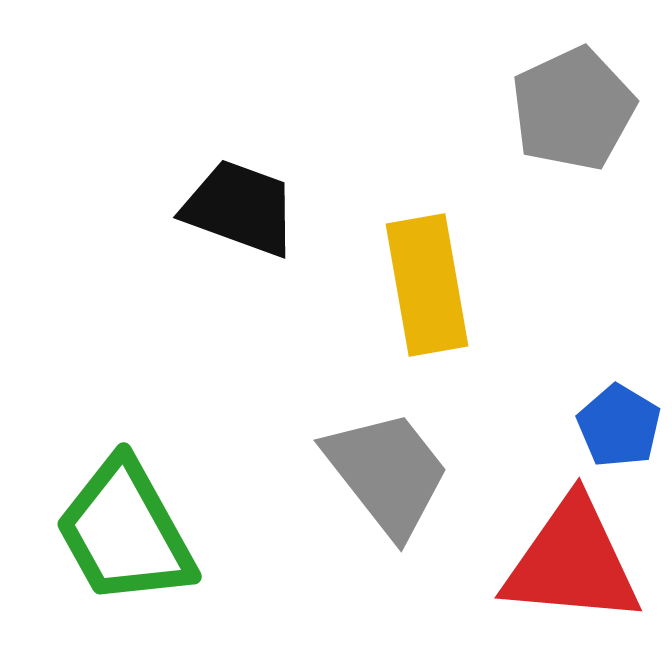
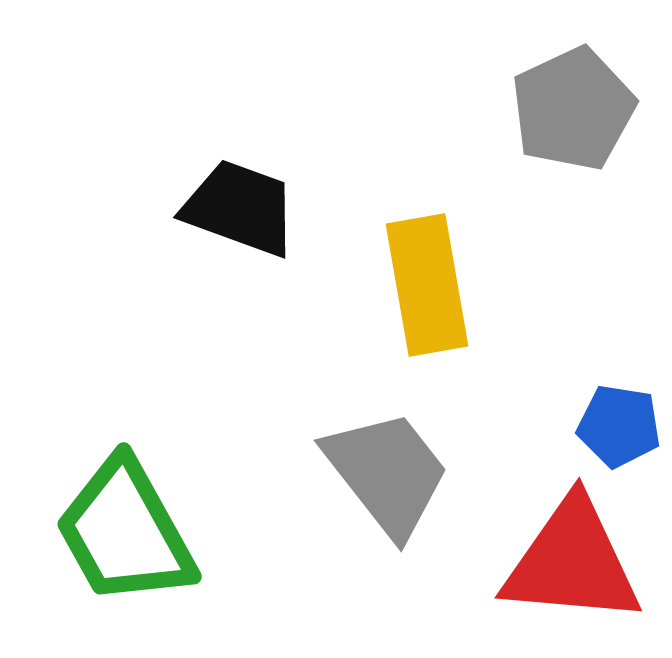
blue pentagon: rotated 22 degrees counterclockwise
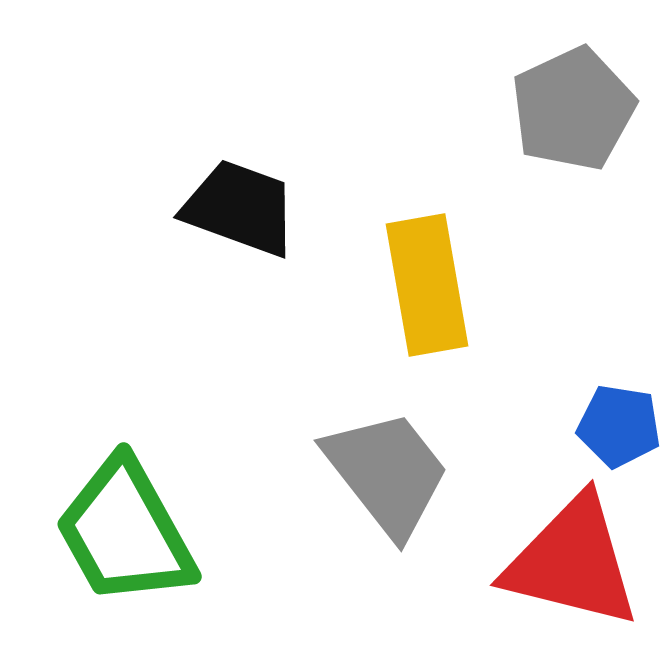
red triangle: rotated 9 degrees clockwise
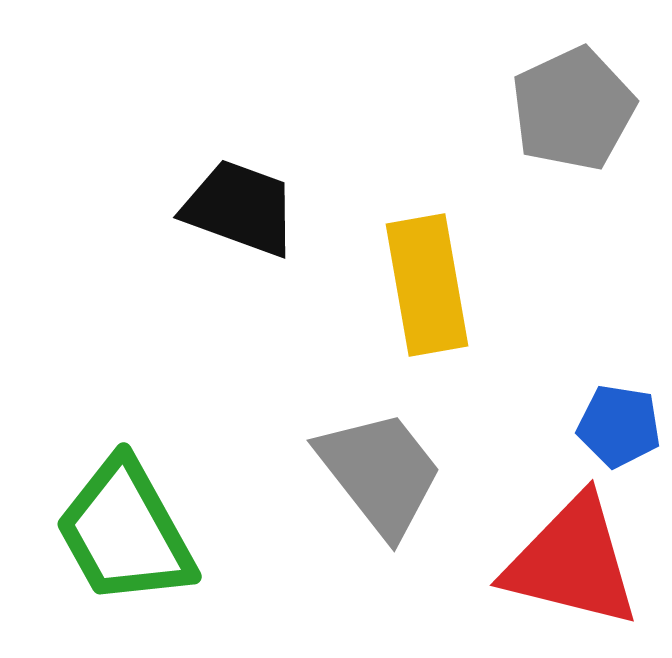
gray trapezoid: moved 7 px left
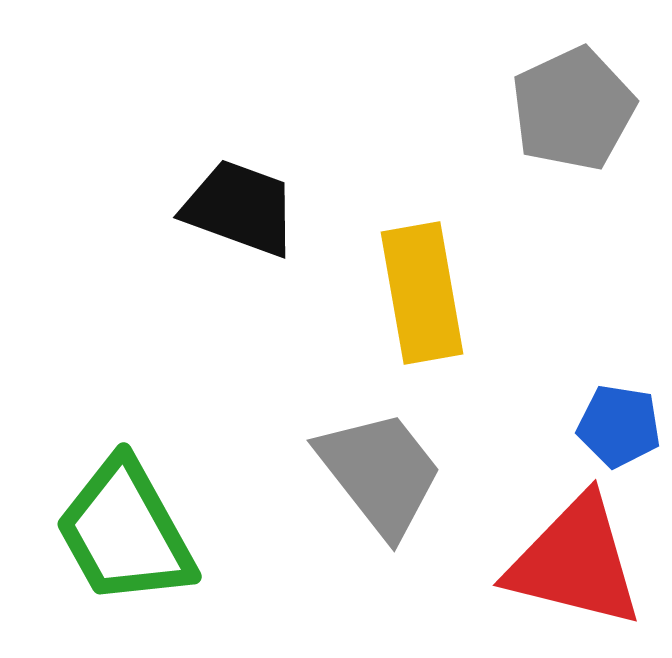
yellow rectangle: moved 5 px left, 8 px down
red triangle: moved 3 px right
